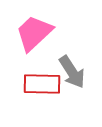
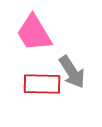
pink trapezoid: rotated 78 degrees counterclockwise
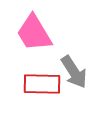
gray arrow: moved 2 px right
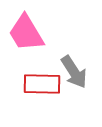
pink trapezoid: moved 8 px left
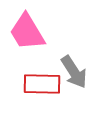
pink trapezoid: moved 1 px right, 1 px up
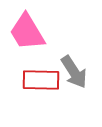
red rectangle: moved 1 px left, 4 px up
